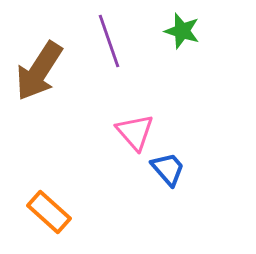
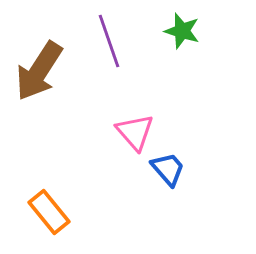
orange rectangle: rotated 9 degrees clockwise
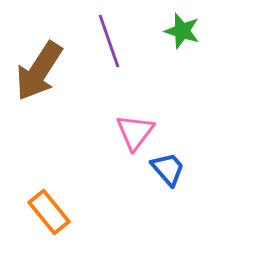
pink triangle: rotated 18 degrees clockwise
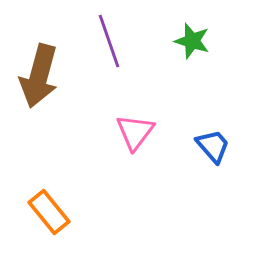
green star: moved 10 px right, 10 px down
brown arrow: moved 5 px down; rotated 18 degrees counterclockwise
blue trapezoid: moved 45 px right, 23 px up
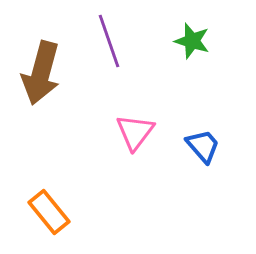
brown arrow: moved 2 px right, 3 px up
blue trapezoid: moved 10 px left
